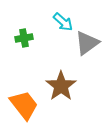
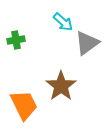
green cross: moved 8 px left, 2 px down
orange trapezoid: rotated 12 degrees clockwise
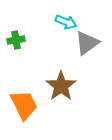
cyan arrow: moved 3 px right; rotated 20 degrees counterclockwise
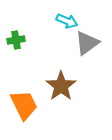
cyan arrow: moved 1 px right, 1 px up
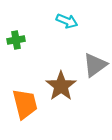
gray triangle: moved 8 px right, 22 px down
orange trapezoid: moved 1 px right, 1 px up; rotated 12 degrees clockwise
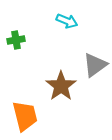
orange trapezoid: moved 12 px down
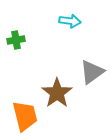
cyan arrow: moved 3 px right; rotated 15 degrees counterclockwise
gray triangle: moved 3 px left, 7 px down
brown star: moved 4 px left, 7 px down
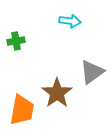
green cross: moved 1 px down
orange trapezoid: moved 3 px left, 6 px up; rotated 24 degrees clockwise
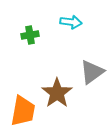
cyan arrow: moved 1 px right, 1 px down
green cross: moved 14 px right, 6 px up
orange trapezoid: moved 1 px right, 1 px down
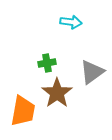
green cross: moved 17 px right, 28 px down
